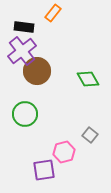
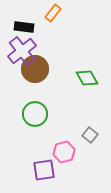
brown circle: moved 2 px left, 2 px up
green diamond: moved 1 px left, 1 px up
green circle: moved 10 px right
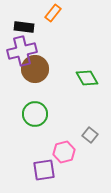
purple cross: rotated 24 degrees clockwise
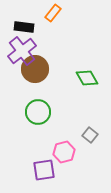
purple cross: rotated 24 degrees counterclockwise
green circle: moved 3 px right, 2 px up
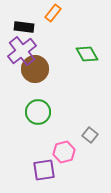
green diamond: moved 24 px up
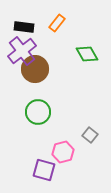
orange rectangle: moved 4 px right, 10 px down
pink hexagon: moved 1 px left
purple square: rotated 25 degrees clockwise
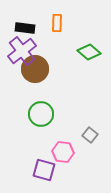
orange rectangle: rotated 36 degrees counterclockwise
black rectangle: moved 1 px right, 1 px down
green diamond: moved 2 px right, 2 px up; rotated 20 degrees counterclockwise
green circle: moved 3 px right, 2 px down
pink hexagon: rotated 20 degrees clockwise
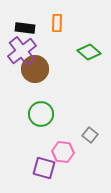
purple square: moved 2 px up
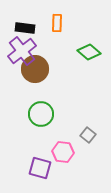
gray square: moved 2 px left
purple square: moved 4 px left
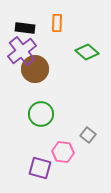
green diamond: moved 2 px left
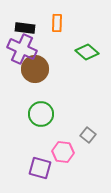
purple cross: moved 2 px up; rotated 28 degrees counterclockwise
